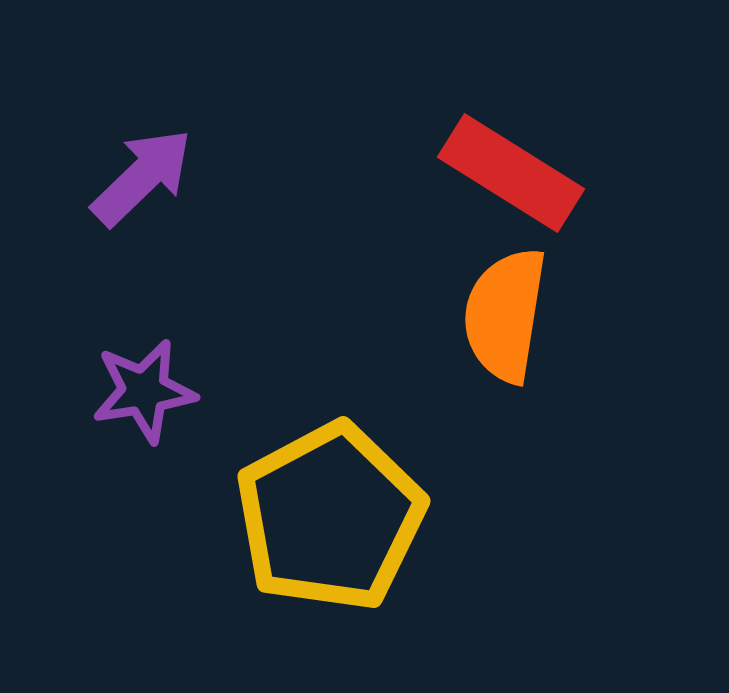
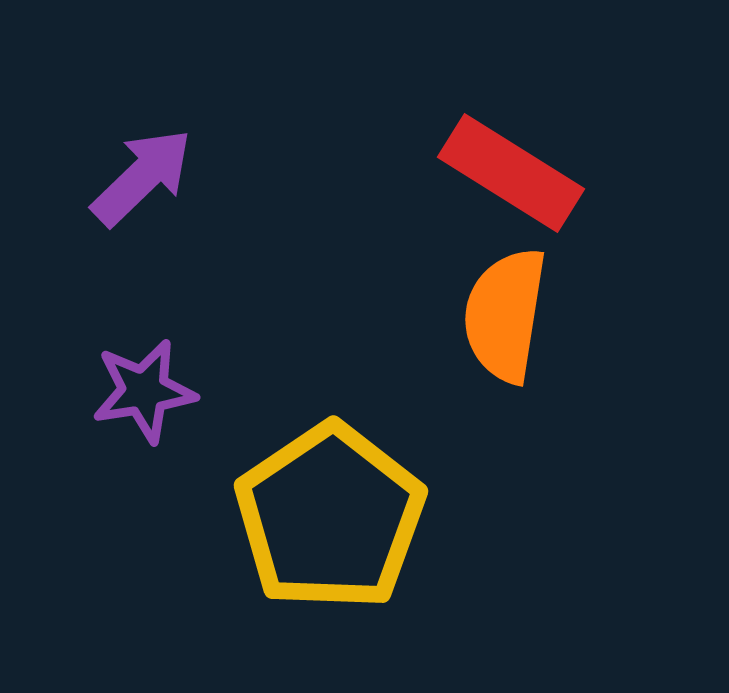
yellow pentagon: rotated 6 degrees counterclockwise
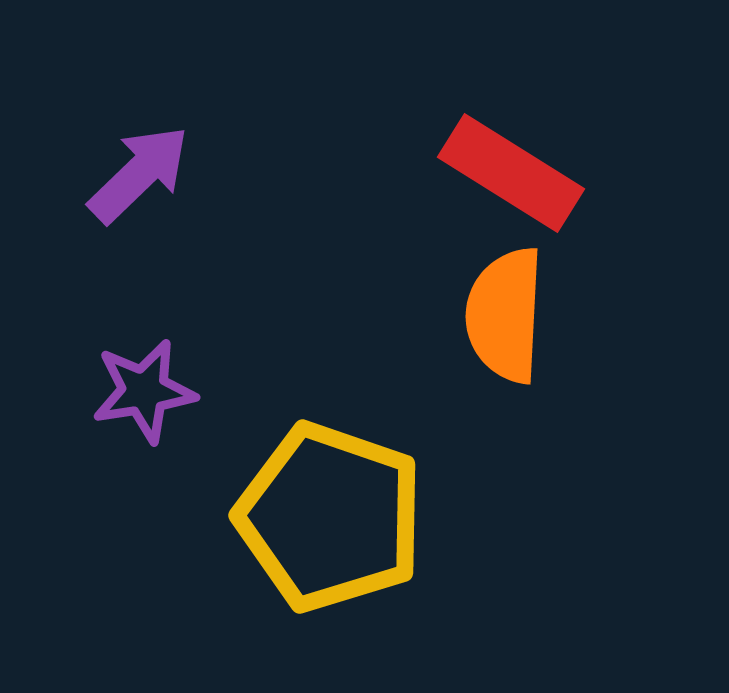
purple arrow: moved 3 px left, 3 px up
orange semicircle: rotated 6 degrees counterclockwise
yellow pentagon: rotated 19 degrees counterclockwise
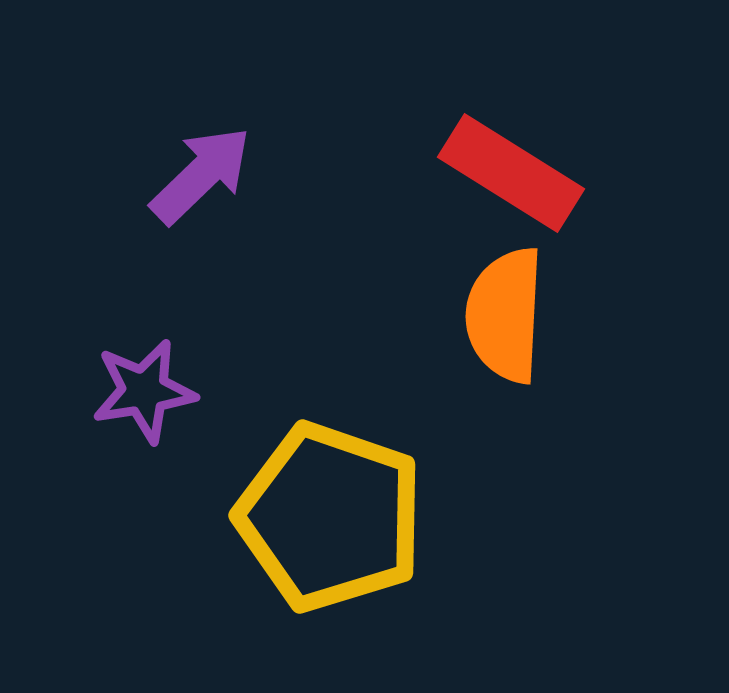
purple arrow: moved 62 px right, 1 px down
